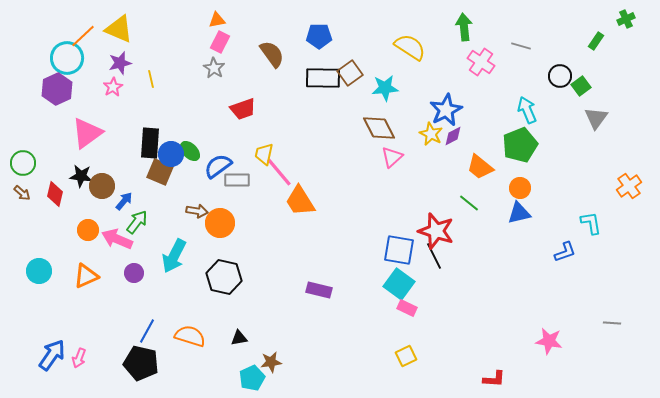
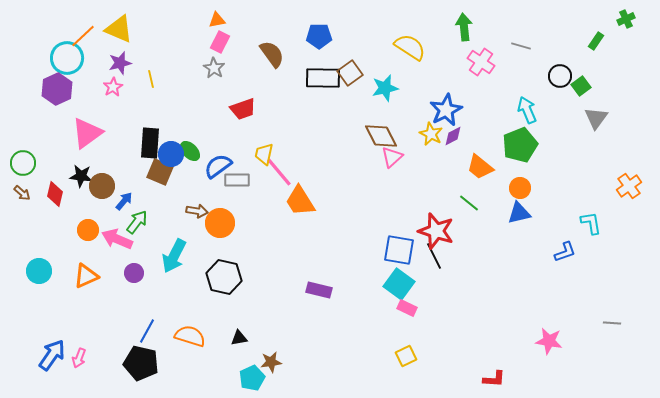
cyan star at (385, 88): rotated 8 degrees counterclockwise
brown diamond at (379, 128): moved 2 px right, 8 px down
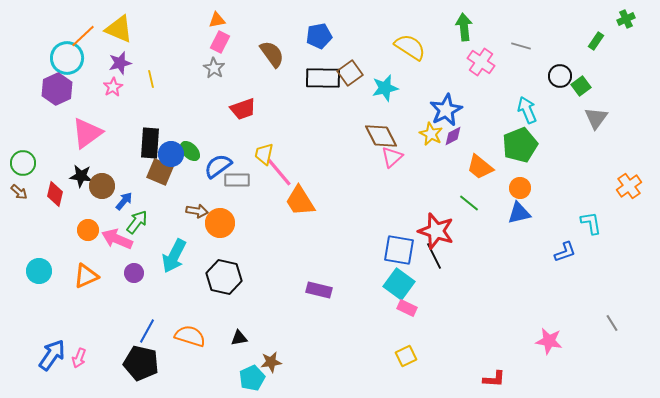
blue pentagon at (319, 36): rotated 10 degrees counterclockwise
brown arrow at (22, 193): moved 3 px left, 1 px up
gray line at (612, 323): rotated 54 degrees clockwise
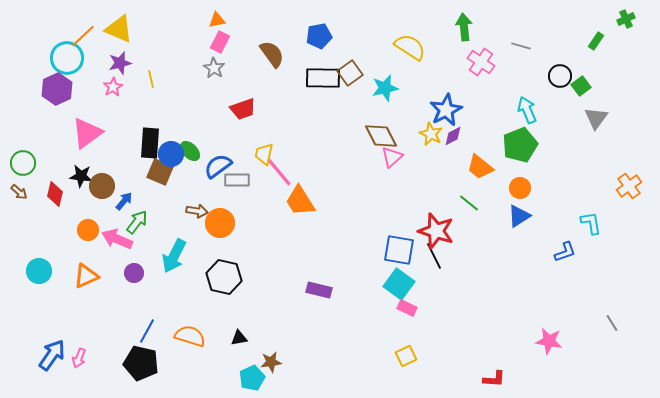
blue triangle at (519, 213): moved 3 px down; rotated 20 degrees counterclockwise
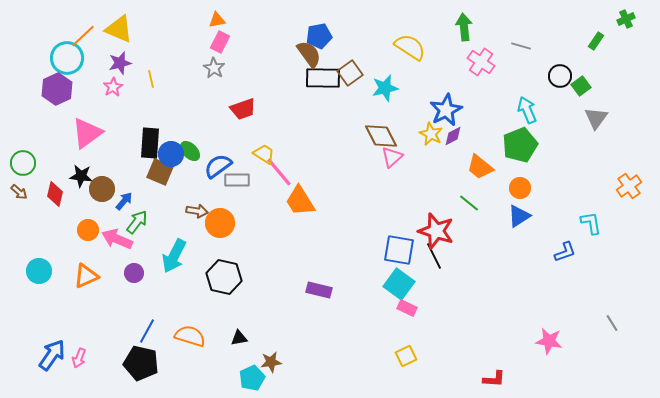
brown semicircle at (272, 54): moved 37 px right
yellow trapezoid at (264, 154): rotated 110 degrees clockwise
brown circle at (102, 186): moved 3 px down
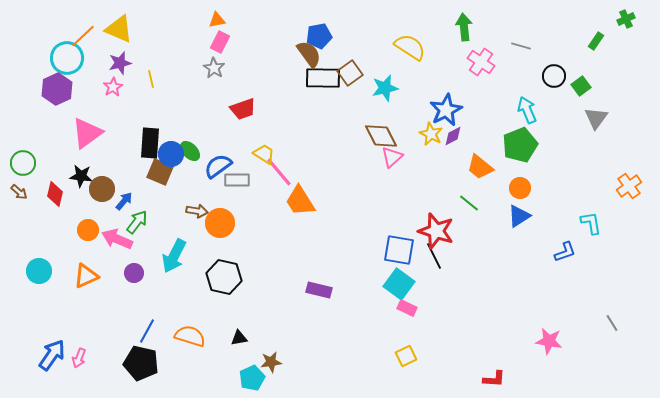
black circle at (560, 76): moved 6 px left
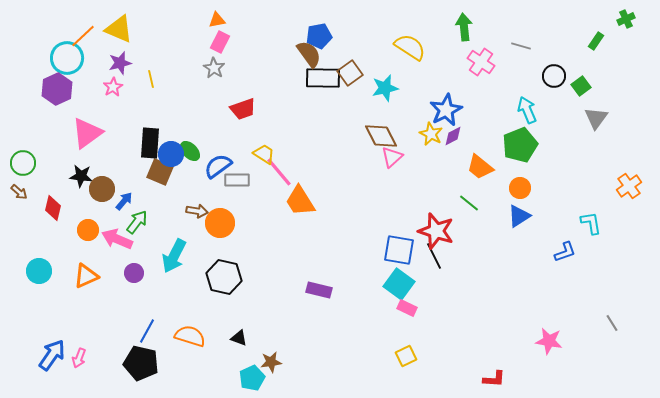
red diamond at (55, 194): moved 2 px left, 14 px down
black triangle at (239, 338): rotated 30 degrees clockwise
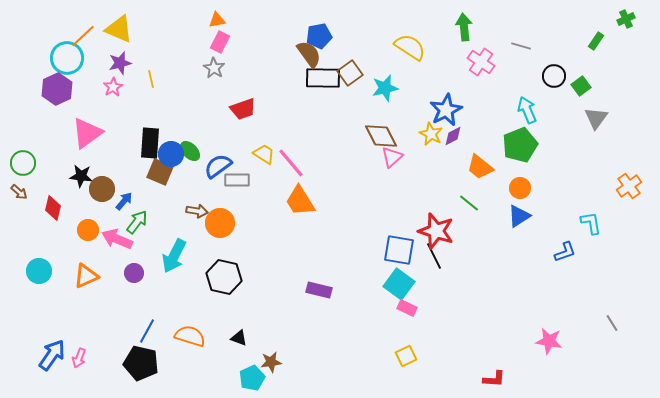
pink line at (279, 172): moved 12 px right, 9 px up
